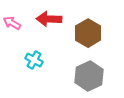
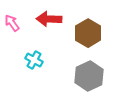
pink arrow: rotated 24 degrees clockwise
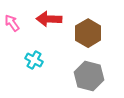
gray hexagon: rotated 20 degrees counterclockwise
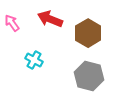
red arrow: moved 1 px right; rotated 20 degrees clockwise
